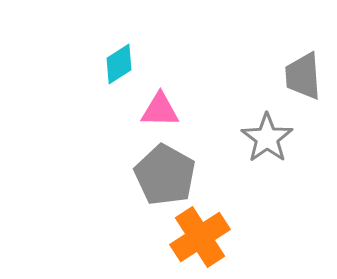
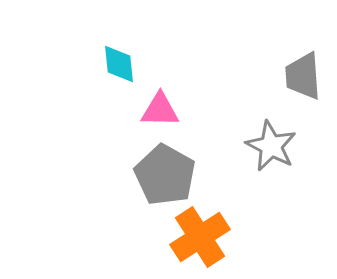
cyan diamond: rotated 63 degrees counterclockwise
gray star: moved 4 px right, 8 px down; rotated 9 degrees counterclockwise
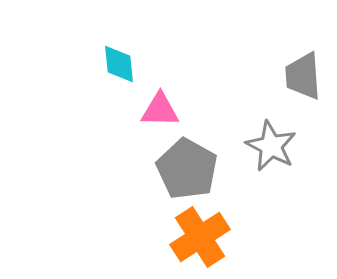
gray pentagon: moved 22 px right, 6 px up
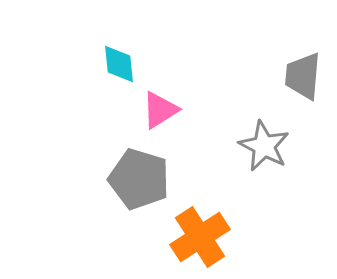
gray trapezoid: rotated 9 degrees clockwise
pink triangle: rotated 33 degrees counterclockwise
gray star: moved 7 px left
gray pentagon: moved 48 px left, 10 px down; rotated 12 degrees counterclockwise
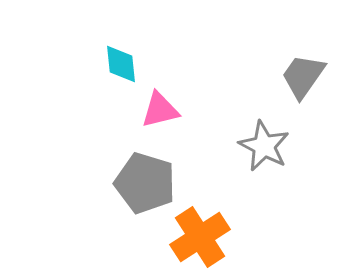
cyan diamond: moved 2 px right
gray trapezoid: rotated 30 degrees clockwise
pink triangle: rotated 18 degrees clockwise
gray pentagon: moved 6 px right, 4 px down
